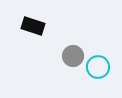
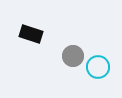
black rectangle: moved 2 px left, 8 px down
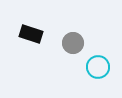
gray circle: moved 13 px up
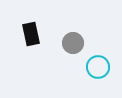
black rectangle: rotated 60 degrees clockwise
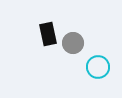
black rectangle: moved 17 px right
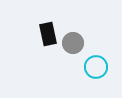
cyan circle: moved 2 px left
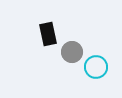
gray circle: moved 1 px left, 9 px down
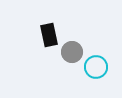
black rectangle: moved 1 px right, 1 px down
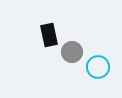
cyan circle: moved 2 px right
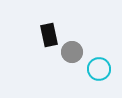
cyan circle: moved 1 px right, 2 px down
